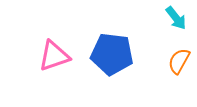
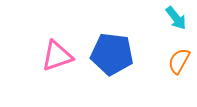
pink triangle: moved 3 px right
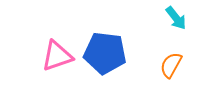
blue pentagon: moved 7 px left, 1 px up
orange semicircle: moved 8 px left, 4 px down
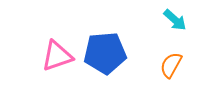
cyan arrow: moved 1 px left, 2 px down; rotated 10 degrees counterclockwise
blue pentagon: rotated 12 degrees counterclockwise
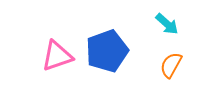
cyan arrow: moved 8 px left, 4 px down
blue pentagon: moved 2 px right, 2 px up; rotated 15 degrees counterclockwise
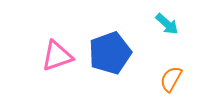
blue pentagon: moved 3 px right, 2 px down
orange semicircle: moved 14 px down
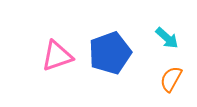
cyan arrow: moved 14 px down
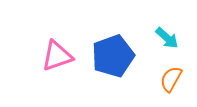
blue pentagon: moved 3 px right, 3 px down
